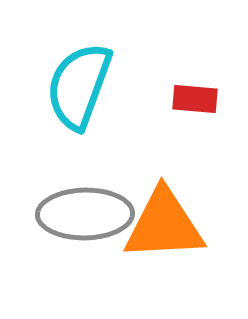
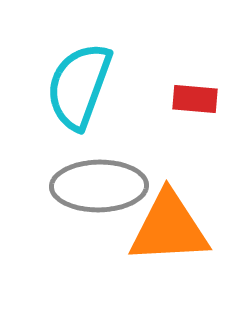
gray ellipse: moved 14 px right, 28 px up
orange triangle: moved 5 px right, 3 px down
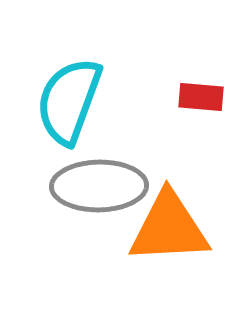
cyan semicircle: moved 10 px left, 15 px down
red rectangle: moved 6 px right, 2 px up
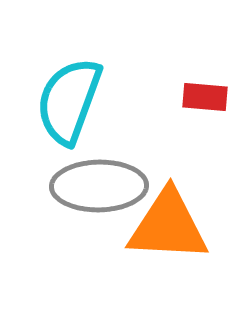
red rectangle: moved 4 px right
orange triangle: moved 1 px left, 2 px up; rotated 6 degrees clockwise
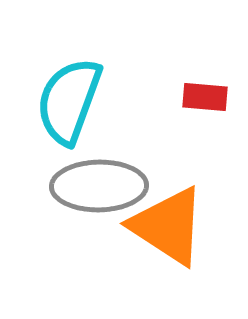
orange triangle: rotated 30 degrees clockwise
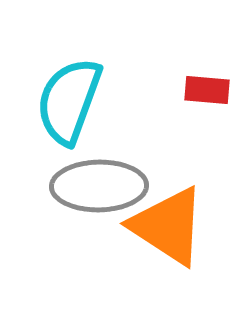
red rectangle: moved 2 px right, 7 px up
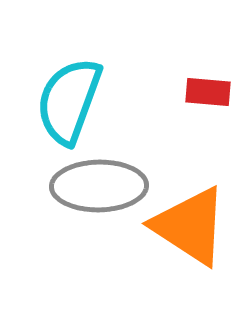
red rectangle: moved 1 px right, 2 px down
orange triangle: moved 22 px right
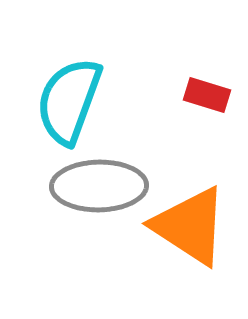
red rectangle: moved 1 px left, 3 px down; rotated 12 degrees clockwise
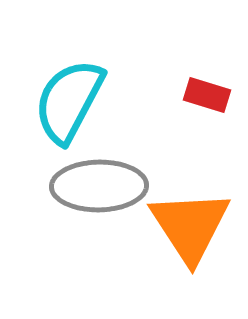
cyan semicircle: rotated 8 degrees clockwise
orange triangle: rotated 24 degrees clockwise
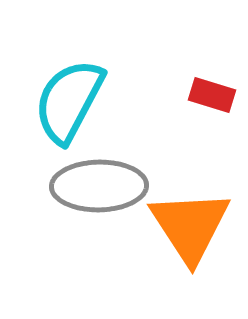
red rectangle: moved 5 px right
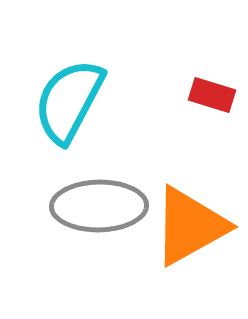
gray ellipse: moved 20 px down
orange triangle: rotated 34 degrees clockwise
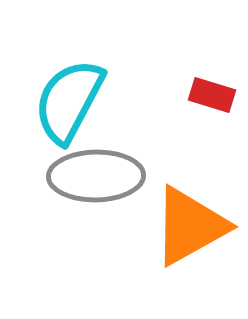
gray ellipse: moved 3 px left, 30 px up
